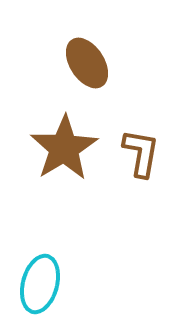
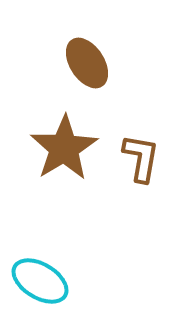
brown L-shape: moved 5 px down
cyan ellipse: moved 3 px up; rotated 74 degrees counterclockwise
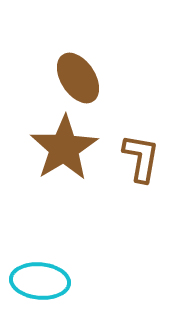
brown ellipse: moved 9 px left, 15 px down
cyan ellipse: rotated 26 degrees counterclockwise
